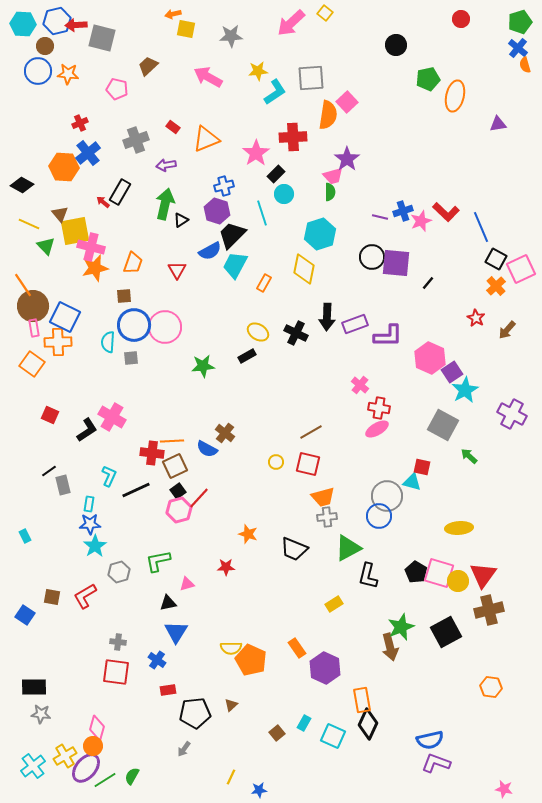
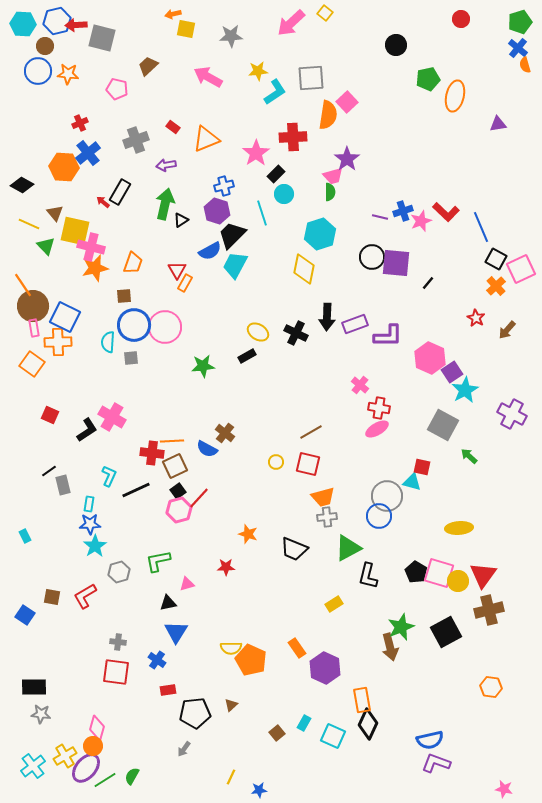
brown triangle at (60, 214): moved 5 px left, 1 px up
yellow square at (75, 231): rotated 24 degrees clockwise
orange rectangle at (264, 283): moved 79 px left
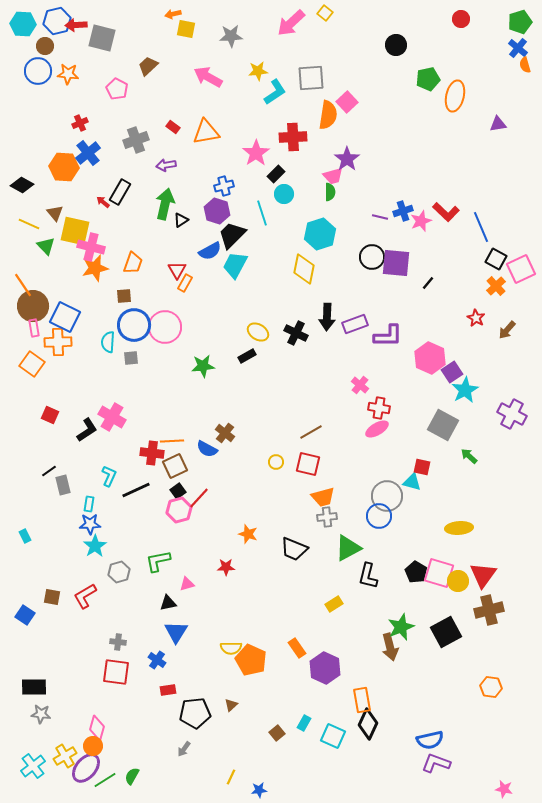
pink pentagon at (117, 89): rotated 15 degrees clockwise
orange triangle at (206, 139): moved 7 px up; rotated 12 degrees clockwise
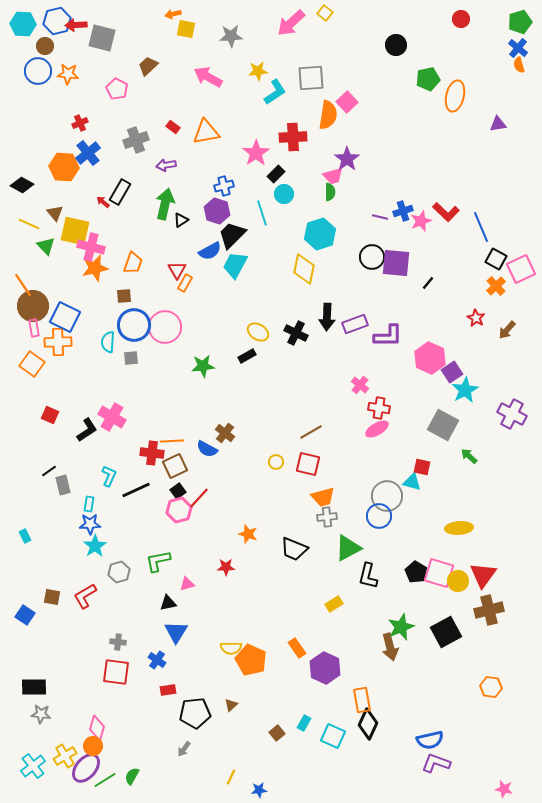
orange semicircle at (525, 65): moved 6 px left
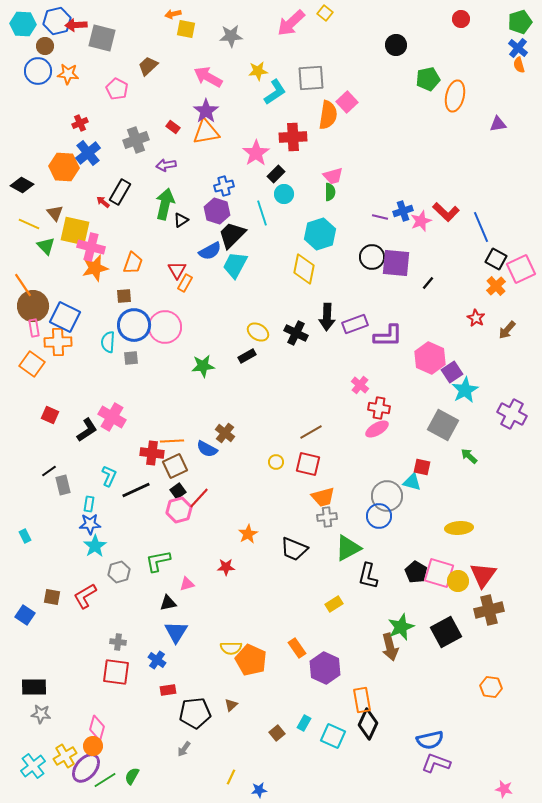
purple star at (347, 159): moved 141 px left, 48 px up
orange star at (248, 534): rotated 24 degrees clockwise
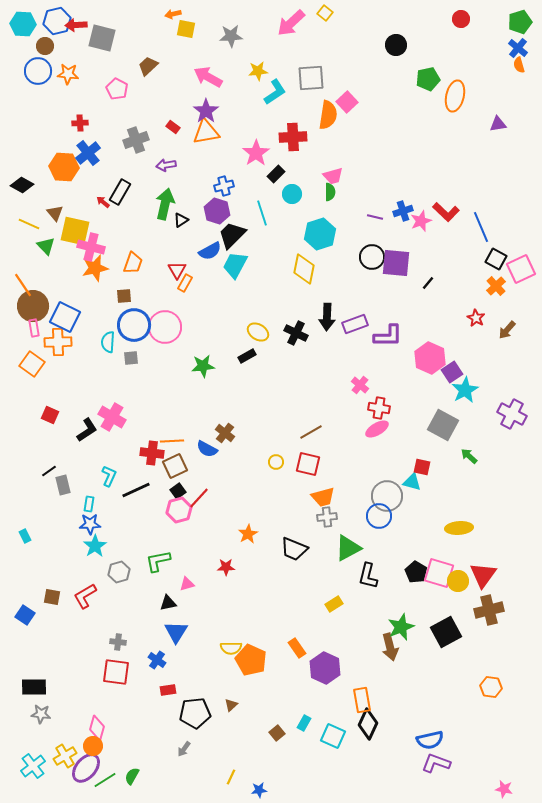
red cross at (80, 123): rotated 21 degrees clockwise
cyan circle at (284, 194): moved 8 px right
purple line at (380, 217): moved 5 px left
